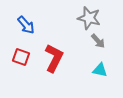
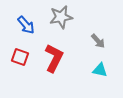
gray star: moved 28 px left, 1 px up; rotated 25 degrees counterclockwise
red square: moved 1 px left
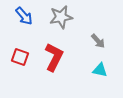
blue arrow: moved 2 px left, 9 px up
red L-shape: moved 1 px up
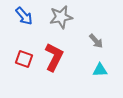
gray arrow: moved 2 px left
red square: moved 4 px right, 2 px down
cyan triangle: rotated 14 degrees counterclockwise
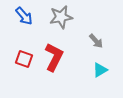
cyan triangle: rotated 28 degrees counterclockwise
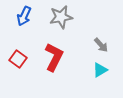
blue arrow: rotated 66 degrees clockwise
gray arrow: moved 5 px right, 4 px down
red square: moved 6 px left; rotated 18 degrees clockwise
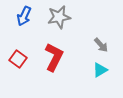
gray star: moved 2 px left
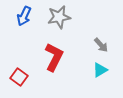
red square: moved 1 px right, 18 px down
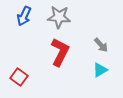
gray star: rotated 15 degrees clockwise
red L-shape: moved 6 px right, 5 px up
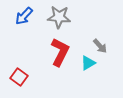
blue arrow: rotated 18 degrees clockwise
gray arrow: moved 1 px left, 1 px down
cyan triangle: moved 12 px left, 7 px up
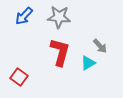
red L-shape: rotated 12 degrees counterclockwise
